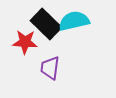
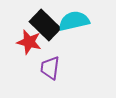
black rectangle: moved 1 px left, 1 px down
red star: moved 4 px right; rotated 10 degrees clockwise
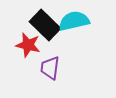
red star: moved 1 px left, 3 px down
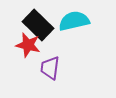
black rectangle: moved 7 px left
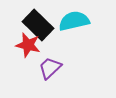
purple trapezoid: rotated 40 degrees clockwise
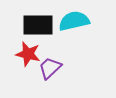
black rectangle: rotated 44 degrees counterclockwise
red star: moved 9 px down
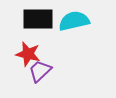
black rectangle: moved 6 px up
purple trapezoid: moved 10 px left, 3 px down
